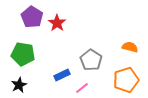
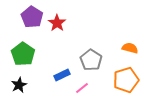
orange semicircle: moved 1 px down
green pentagon: rotated 25 degrees clockwise
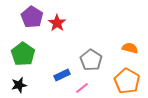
orange pentagon: moved 1 px right, 1 px down; rotated 25 degrees counterclockwise
black star: rotated 14 degrees clockwise
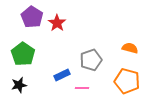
gray pentagon: rotated 20 degrees clockwise
orange pentagon: rotated 15 degrees counterclockwise
pink line: rotated 40 degrees clockwise
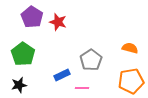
red star: moved 1 px right, 1 px up; rotated 18 degrees counterclockwise
gray pentagon: rotated 15 degrees counterclockwise
orange pentagon: moved 4 px right; rotated 25 degrees counterclockwise
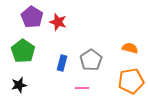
green pentagon: moved 3 px up
blue rectangle: moved 12 px up; rotated 49 degrees counterclockwise
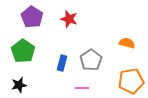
red star: moved 11 px right, 3 px up
orange semicircle: moved 3 px left, 5 px up
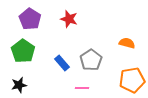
purple pentagon: moved 2 px left, 2 px down
blue rectangle: rotated 56 degrees counterclockwise
orange pentagon: moved 1 px right, 1 px up
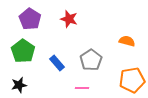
orange semicircle: moved 2 px up
blue rectangle: moved 5 px left
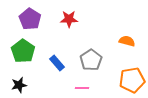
red star: rotated 18 degrees counterclockwise
